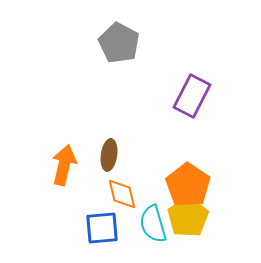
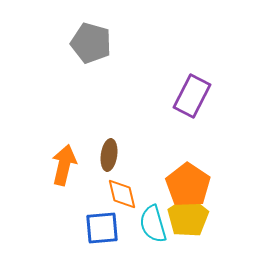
gray pentagon: moved 28 px left; rotated 12 degrees counterclockwise
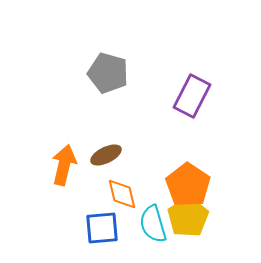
gray pentagon: moved 17 px right, 30 px down
brown ellipse: moved 3 px left; rotated 56 degrees clockwise
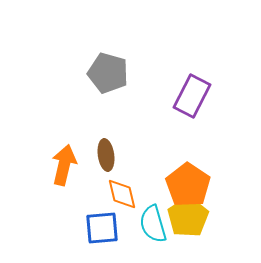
brown ellipse: rotated 72 degrees counterclockwise
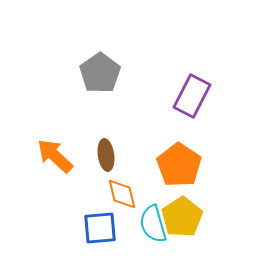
gray pentagon: moved 8 px left; rotated 21 degrees clockwise
orange arrow: moved 9 px left, 9 px up; rotated 60 degrees counterclockwise
orange pentagon: moved 9 px left, 20 px up
yellow pentagon: moved 6 px left
blue square: moved 2 px left
